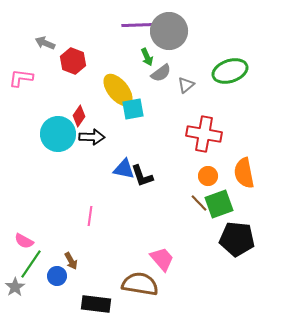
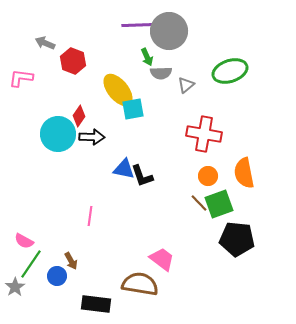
gray semicircle: rotated 35 degrees clockwise
pink trapezoid: rotated 12 degrees counterclockwise
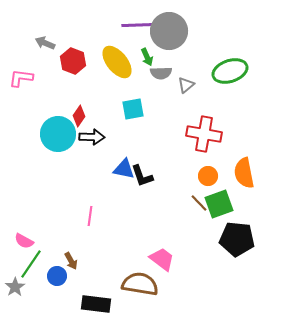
yellow ellipse: moved 1 px left, 28 px up
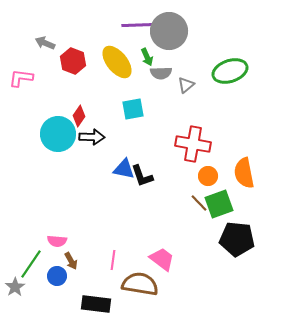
red cross: moved 11 px left, 10 px down
pink line: moved 23 px right, 44 px down
pink semicircle: moved 33 px right; rotated 24 degrees counterclockwise
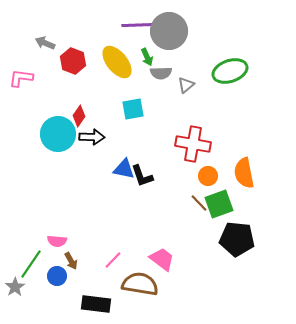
pink line: rotated 36 degrees clockwise
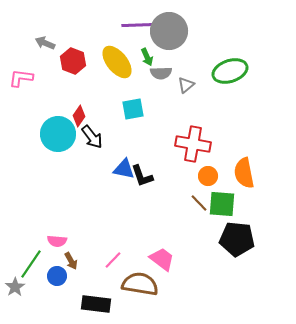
black arrow: rotated 50 degrees clockwise
green square: moved 3 px right; rotated 24 degrees clockwise
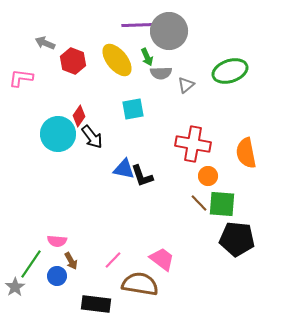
yellow ellipse: moved 2 px up
orange semicircle: moved 2 px right, 20 px up
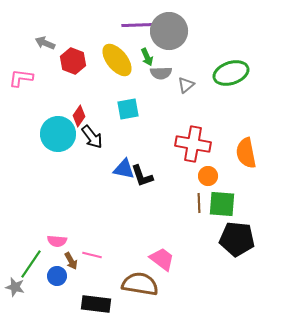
green ellipse: moved 1 px right, 2 px down
cyan square: moved 5 px left
brown line: rotated 42 degrees clockwise
pink line: moved 21 px left, 5 px up; rotated 60 degrees clockwise
gray star: rotated 24 degrees counterclockwise
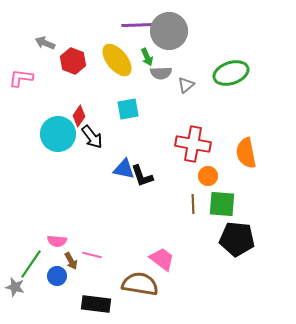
brown line: moved 6 px left, 1 px down
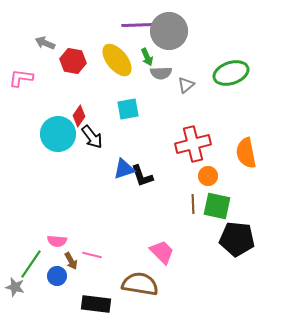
red hexagon: rotated 10 degrees counterclockwise
red cross: rotated 24 degrees counterclockwise
blue triangle: rotated 30 degrees counterclockwise
green square: moved 5 px left, 2 px down; rotated 8 degrees clockwise
pink trapezoid: moved 7 px up; rotated 8 degrees clockwise
